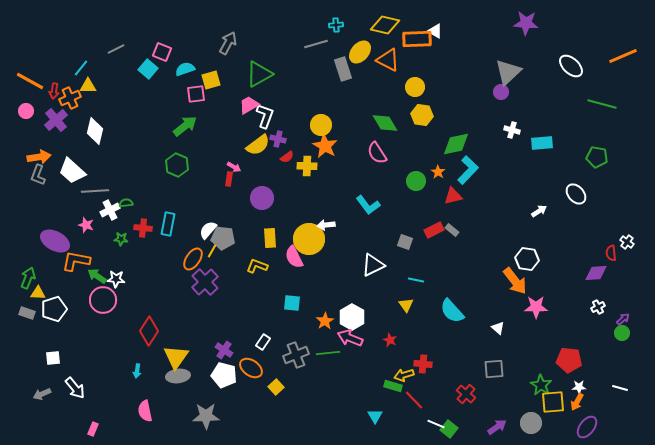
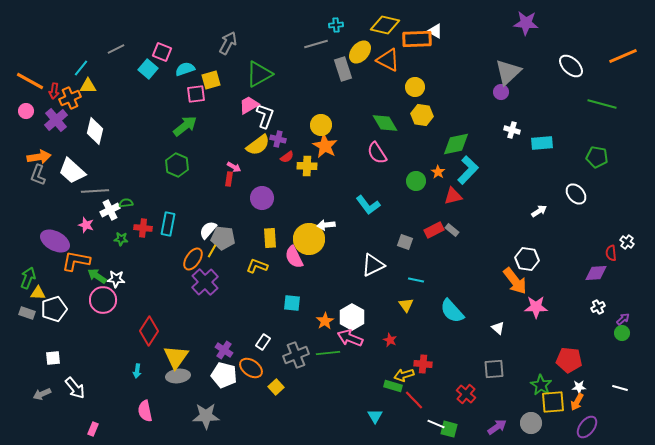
green square at (449, 429): rotated 24 degrees counterclockwise
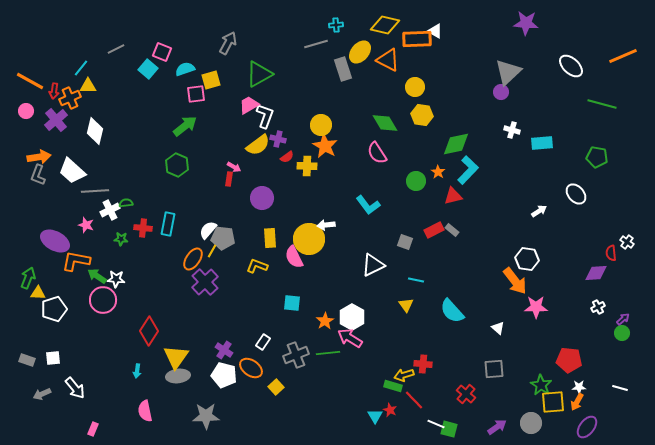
gray rectangle at (27, 313): moved 47 px down
pink arrow at (350, 338): rotated 10 degrees clockwise
red star at (390, 340): moved 70 px down
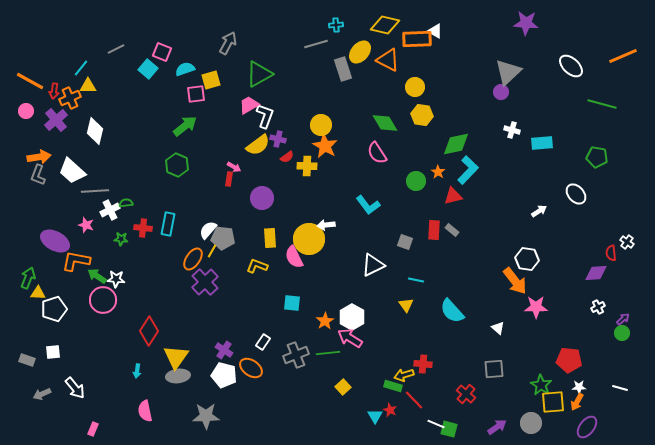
red rectangle at (434, 230): rotated 60 degrees counterclockwise
white square at (53, 358): moved 6 px up
yellow square at (276, 387): moved 67 px right
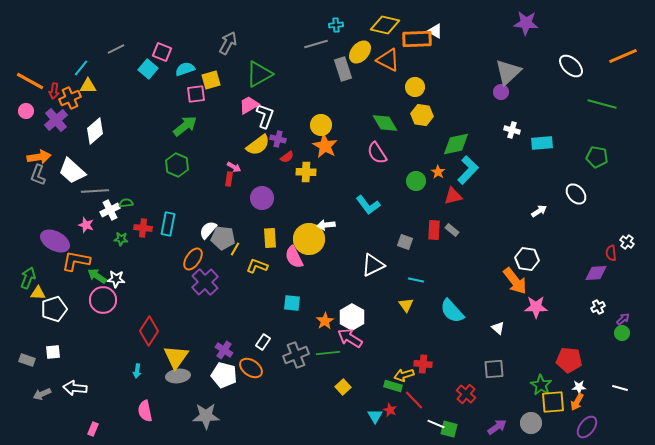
white diamond at (95, 131): rotated 36 degrees clockwise
yellow cross at (307, 166): moved 1 px left, 6 px down
yellow line at (212, 251): moved 23 px right, 2 px up
white arrow at (75, 388): rotated 135 degrees clockwise
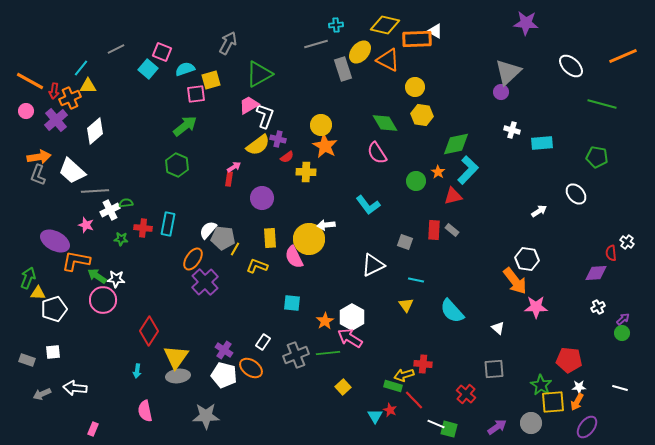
pink arrow at (234, 167): rotated 64 degrees counterclockwise
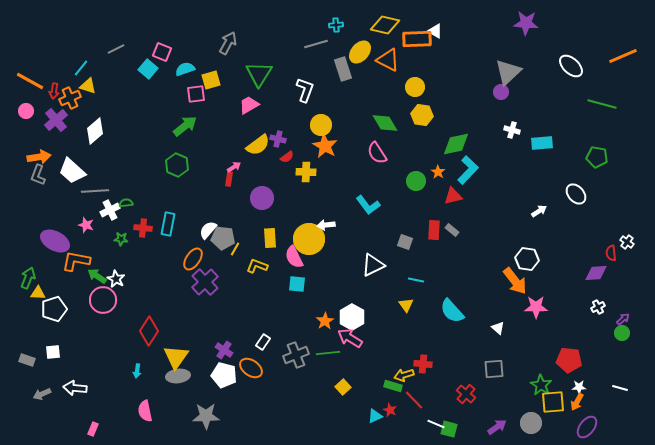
green triangle at (259, 74): rotated 28 degrees counterclockwise
yellow triangle at (88, 86): rotated 18 degrees clockwise
white L-shape at (265, 116): moved 40 px right, 26 px up
white star at (116, 279): rotated 24 degrees clockwise
cyan square at (292, 303): moved 5 px right, 19 px up
cyan triangle at (375, 416): rotated 35 degrees clockwise
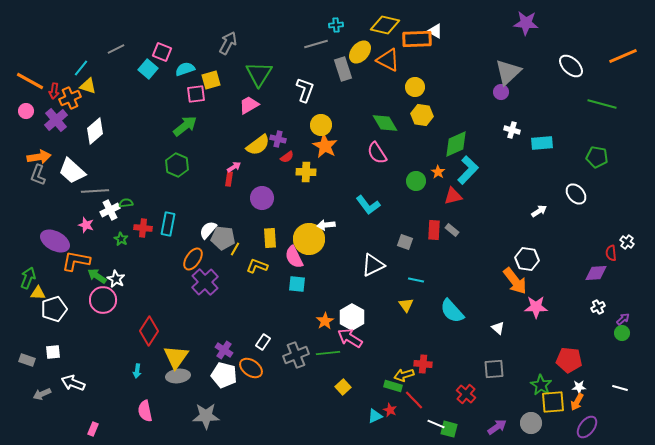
green diamond at (456, 144): rotated 12 degrees counterclockwise
green star at (121, 239): rotated 24 degrees clockwise
white arrow at (75, 388): moved 2 px left, 5 px up; rotated 15 degrees clockwise
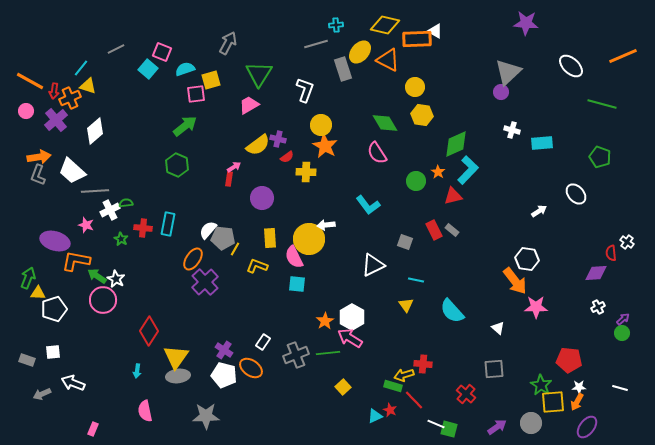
green pentagon at (597, 157): moved 3 px right; rotated 10 degrees clockwise
red rectangle at (434, 230): rotated 30 degrees counterclockwise
purple ellipse at (55, 241): rotated 12 degrees counterclockwise
